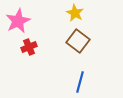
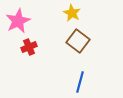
yellow star: moved 3 px left
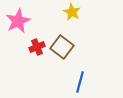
yellow star: moved 1 px up
brown square: moved 16 px left, 6 px down
red cross: moved 8 px right
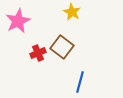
red cross: moved 1 px right, 6 px down
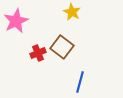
pink star: moved 2 px left
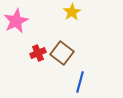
yellow star: rotated 12 degrees clockwise
brown square: moved 6 px down
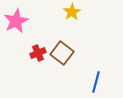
blue line: moved 16 px right
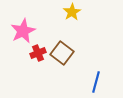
pink star: moved 7 px right, 10 px down
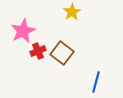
red cross: moved 2 px up
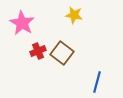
yellow star: moved 2 px right, 3 px down; rotated 30 degrees counterclockwise
pink star: moved 1 px left, 8 px up; rotated 15 degrees counterclockwise
blue line: moved 1 px right
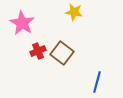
yellow star: moved 3 px up
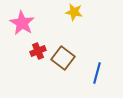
brown square: moved 1 px right, 5 px down
blue line: moved 9 px up
